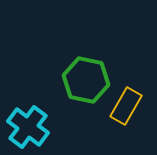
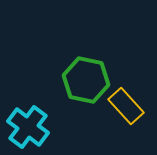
yellow rectangle: rotated 72 degrees counterclockwise
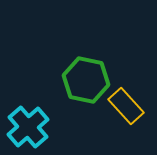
cyan cross: rotated 12 degrees clockwise
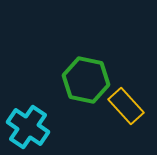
cyan cross: rotated 15 degrees counterclockwise
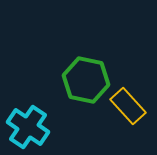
yellow rectangle: moved 2 px right
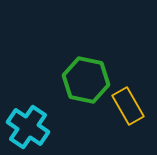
yellow rectangle: rotated 12 degrees clockwise
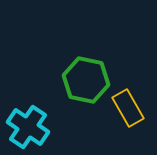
yellow rectangle: moved 2 px down
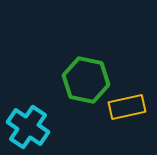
yellow rectangle: moved 1 px left, 1 px up; rotated 72 degrees counterclockwise
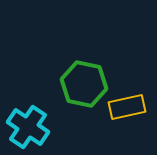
green hexagon: moved 2 px left, 4 px down
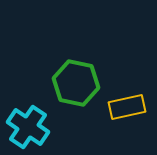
green hexagon: moved 8 px left, 1 px up
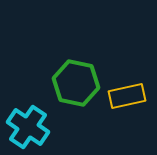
yellow rectangle: moved 11 px up
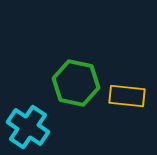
yellow rectangle: rotated 18 degrees clockwise
